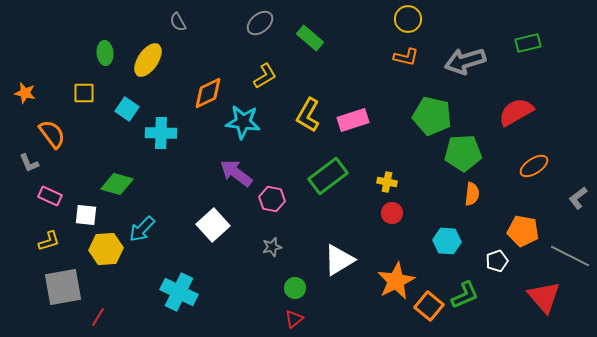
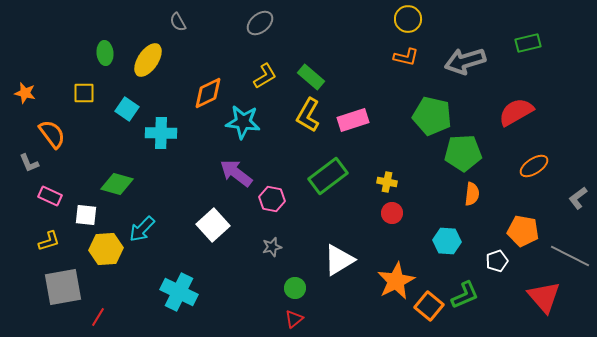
green rectangle at (310, 38): moved 1 px right, 39 px down
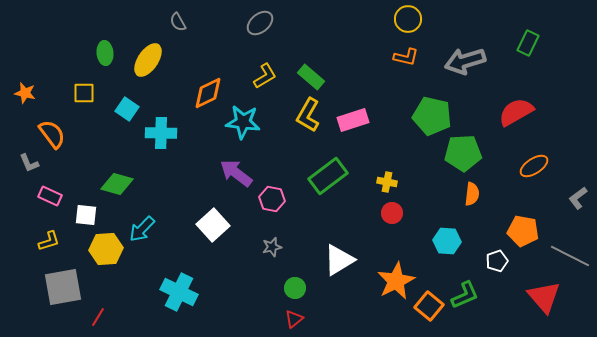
green rectangle at (528, 43): rotated 50 degrees counterclockwise
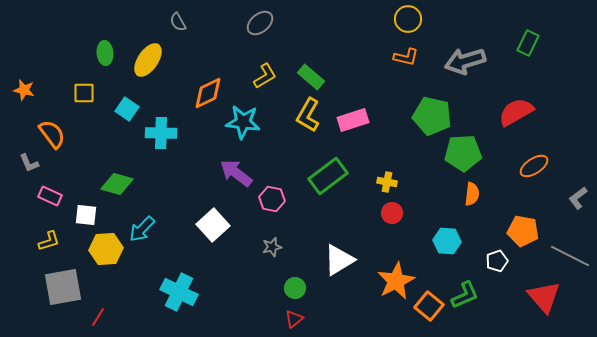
orange star at (25, 93): moved 1 px left, 3 px up
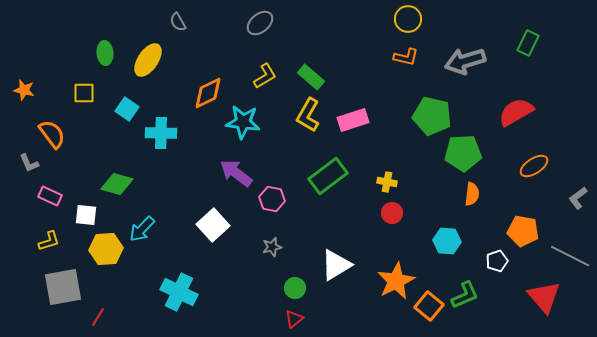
white triangle at (339, 260): moved 3 px left, 5 px down
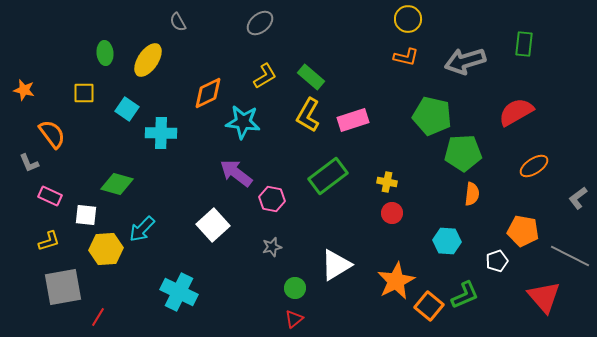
green rectangle at (528, 43): moved 4 px left, 1 px down; rotated 20 degrees counterclockwise
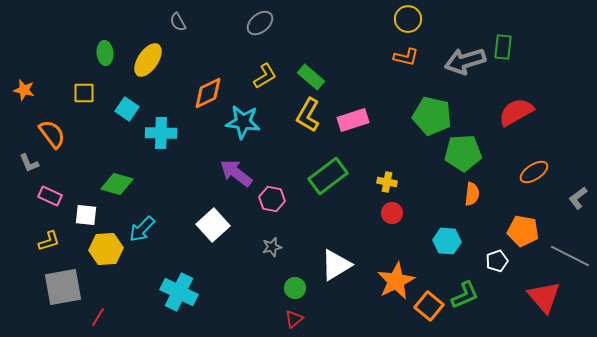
green rectangle at (524, 44): moved 21 px left, 3 px down
orange ellipse at (534, 166): moved 6 px down
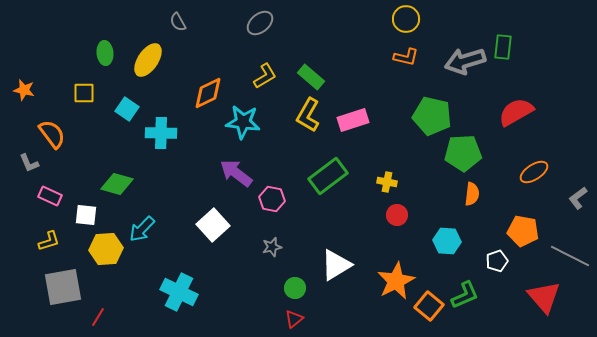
yellow circle at (408, 19): moved 2 px left
red circle at (392, 213): moved 5 px right, 2 px down
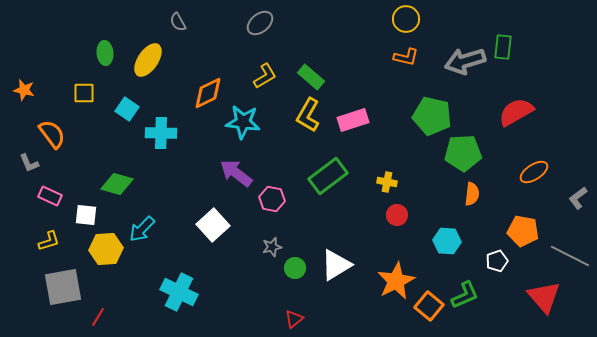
green circle at (295, 288): moved 20 px up
